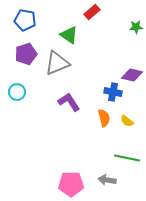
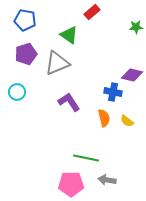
green line: moved 41 px left
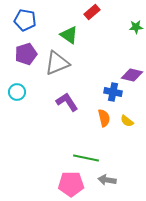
purple L-shape: moved 2 px left
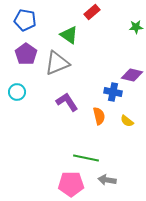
purple pentagon: rotated 20 degrees counterclockwise
orange semicircle: moved 5 px left, 2 px up
